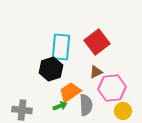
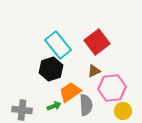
cyan rectangle: moved 3 px left, 2 px up; rotated 44 degrees counterclockwise
brown triangle: moved 2 px left, 1 px up
green arrow: moved 6 px left
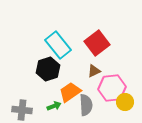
red square: moved 1 px down
black hexagon: moved 3 px left
yellow circle: moved 2 px right, 9 px up
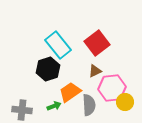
brown triangle: moved 1 px right
gray semicircle: moved 3 px right
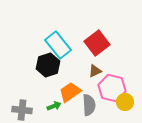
black hexagon: moved 4 px up
pink hexagon: rotated 20 degrees clockwise
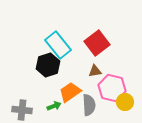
brown triangle: rotated 16 degrees clockwise
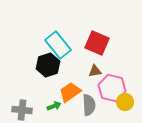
red square: rotated 30 degrees counterclockwise
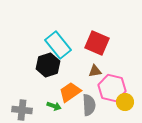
green arrow: rotated 40 degrees clockwise
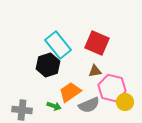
gray semicircle: rotated 70 degrees clockwise
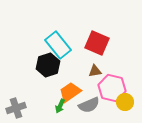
green arrow: moved 6 px right; rotated 96 degrees clockwise
gray cross: moved 6 px left, 2 px up; rotated 24 degrees counterclockwise
